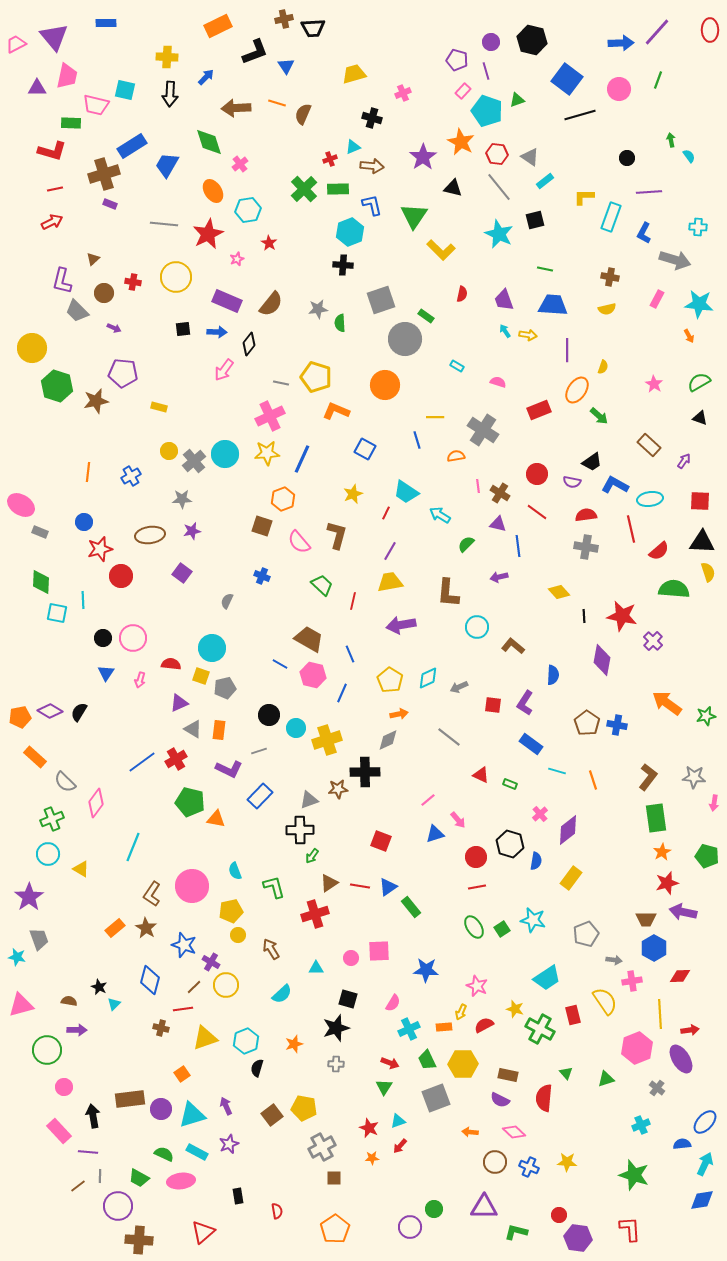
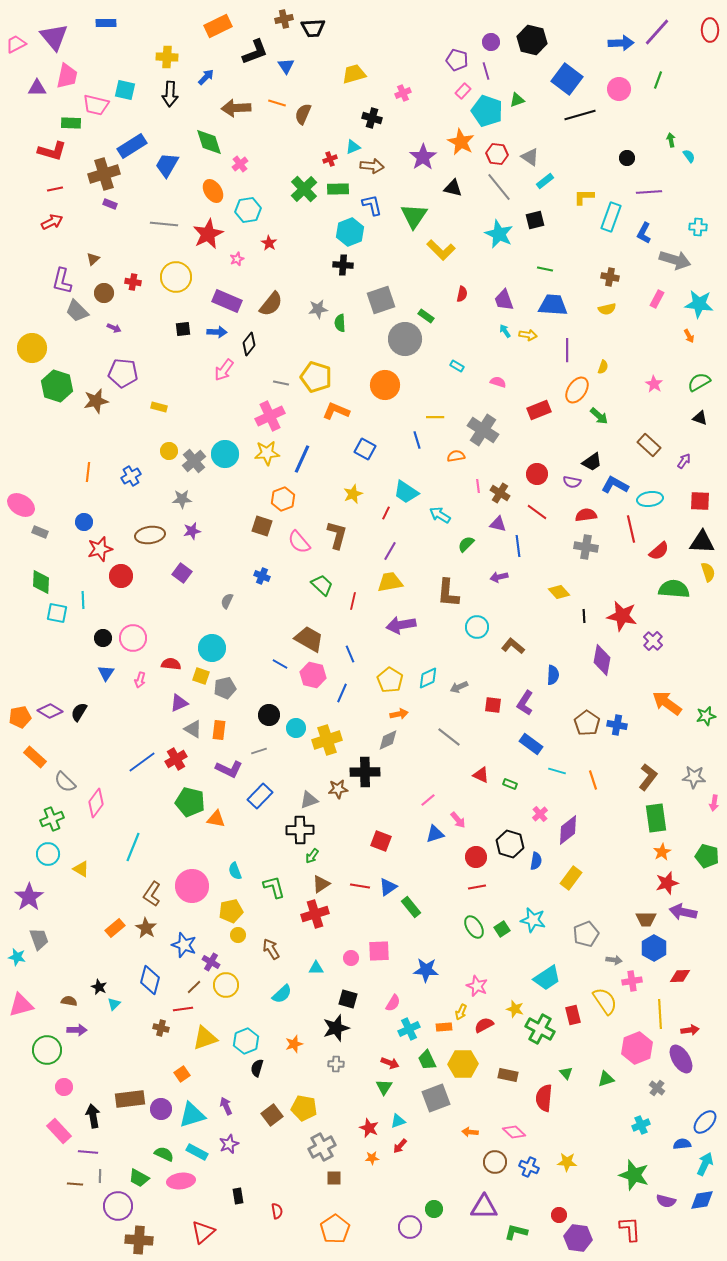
brown triangle at (329, 883): moved 8 px left, 1 px down
purple semicircle at (500, 1100): moved 166 px right, 101 px down; rotated 12 degrees counterclockwise
brown line at (78, 1186): moved 3 px left, 2 px up; rotated 42 degrees clockwise
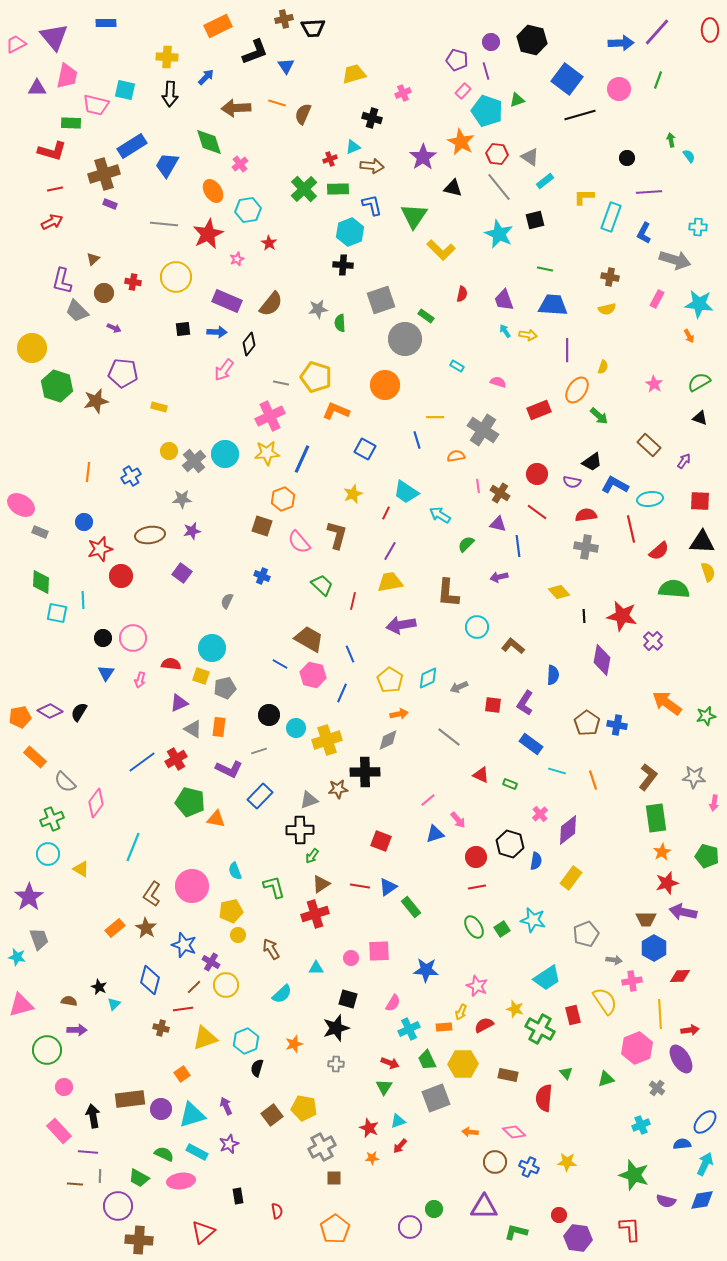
orange rectangle at (219, 730): moved 3 px up
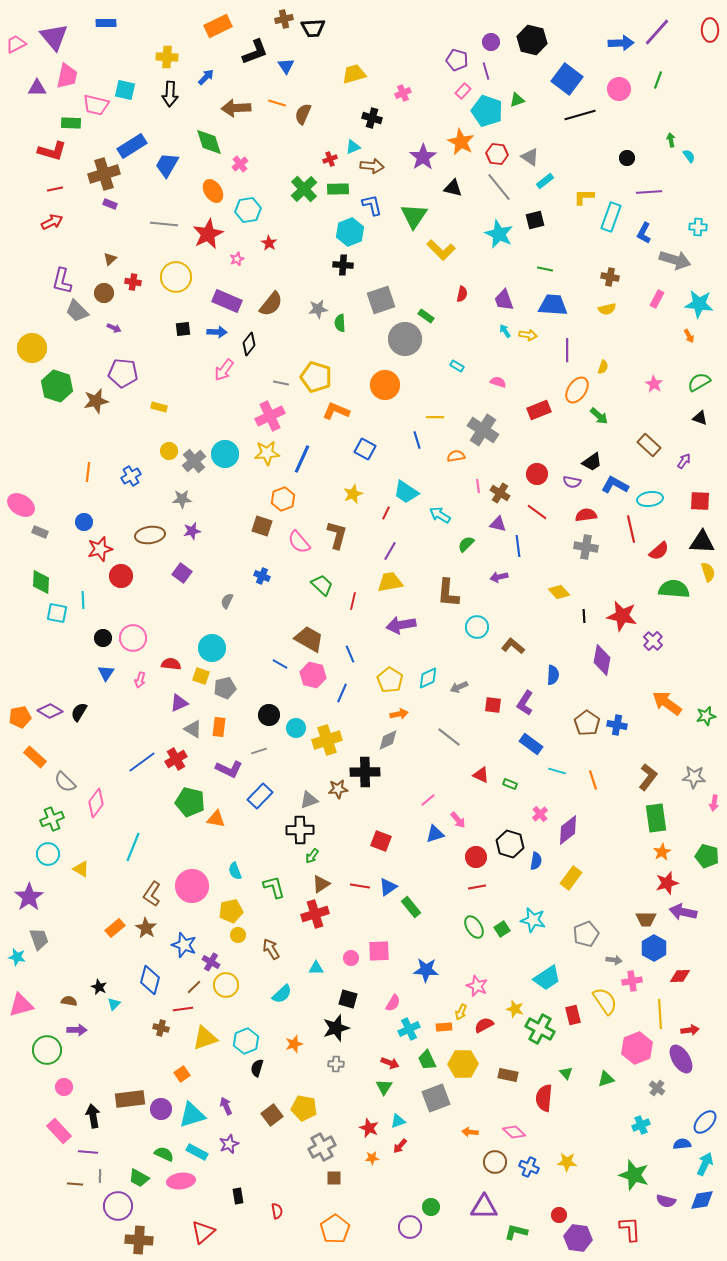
brown triangle at (93, 259): moved 17 px right
green circle at (434, 1209): moved 3 px left, 2 px up
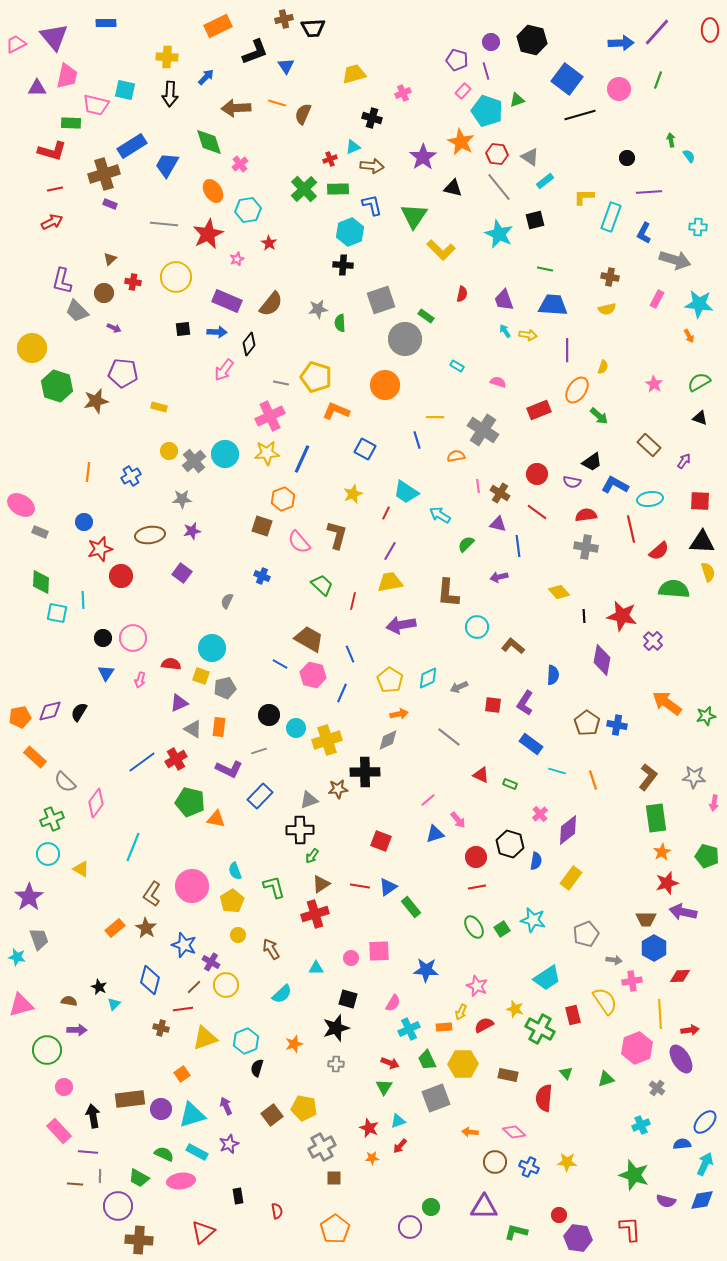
purple diamond at (50, 711): rotated 45 degrees counterclockwise
yellow pentagon at (231, 911): moved 1 px right, 10 px up; rotated 20 degrees counterclockwise
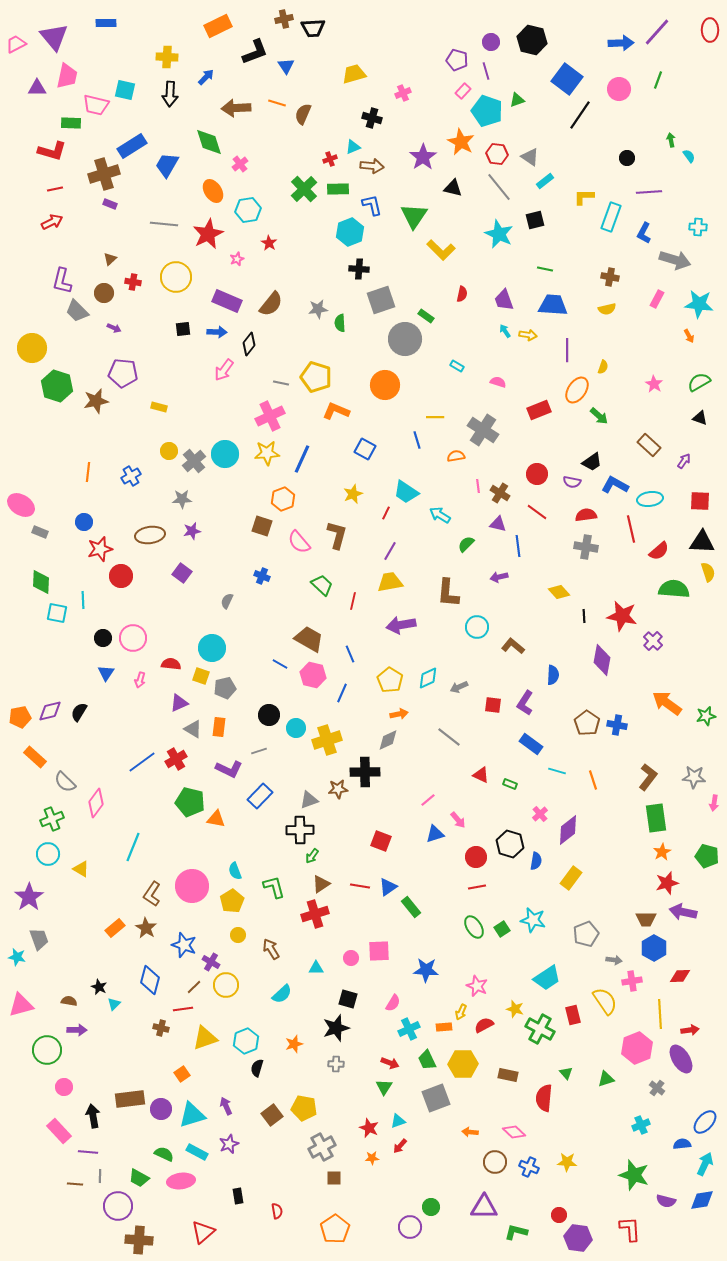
black line at (580, 115): rotated 40 degrees counterclockwise
black cross at (343, 265): moved 16 px right, 4 px down
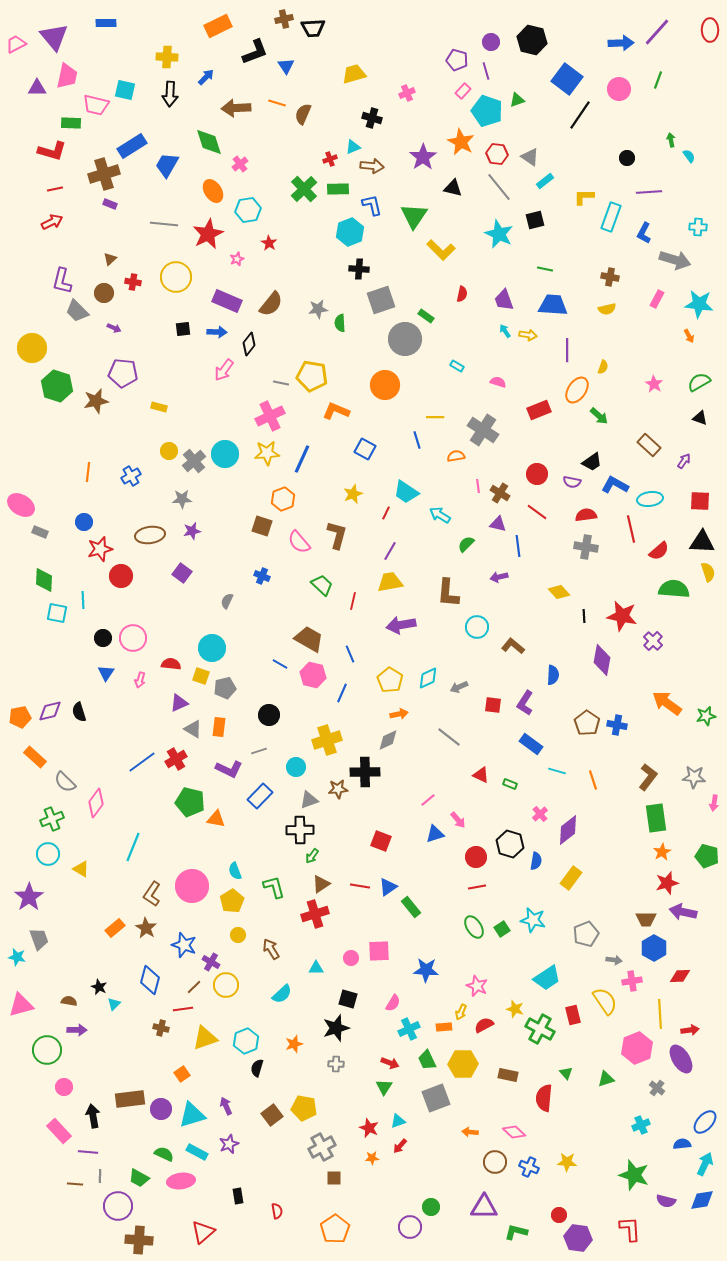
pink cross at (403, 93): moved 4 px right
yellow pentagon at (316, 377): moved 4 px left, 1 px up; rotated 8 degrees counterclockwise
green diamond at (41, 582): moved 3 px right, 2 px up
black semicircle at (79, 712): rotated 48 degrees counterclockwise
cyan circle at (296, 728): moved 39 px down
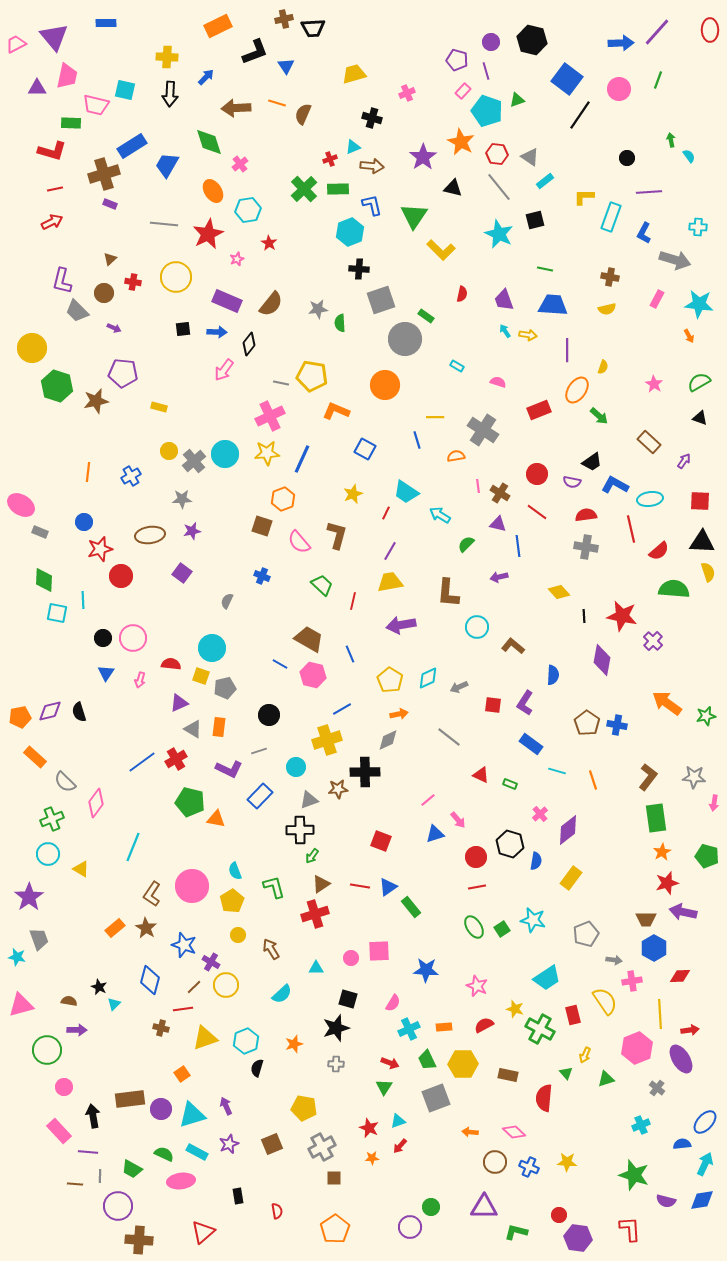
brown rectangle at (649, 445): moved 3 px up
blue line at (342, 693): moved 16 px down; rotated 36 degrees clockwise
yellow arrow at (461, 1012): moved 124 px right, 43 px down
brown square at (272, 1115): moved 29 px down; rotated 15 degrees clockwise
green trapezoid at (139, 1178): moved 7 px left, 9 px up
